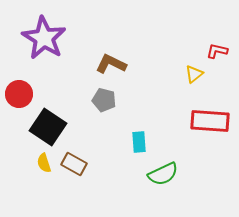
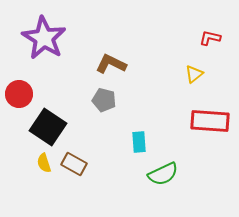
red L-shape: moved 7 px left, 13 px up
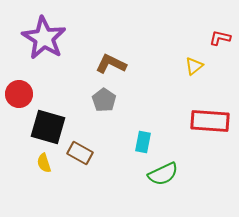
red L-shape: moved 10 px right
yellow triangle: moved 8 px up
gray pentagon: rotated 20 degrees clockwise
black square: rotated 18 degrees counterclockwise
cyan rectangle: moved 4 px right; rotated 15 degrees clockwise
brown rectangle: moved 6 px right, 11 px up
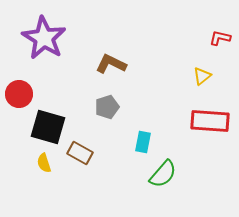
yellow triangle: moved 8 px right, 10 px down
gray pentagon: moved 3 px right, 7 px down; rotated 20 degrees clockwise
green semicircle: rotated 24 degrees counterclockwise
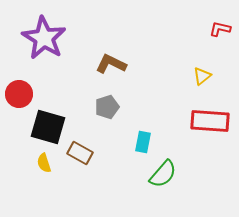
red L-shape: moved 9 px up
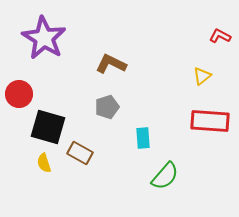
red L-shape: moved 7 px down; rotated 15 degrees clockwise
cyan rectangle: moved 4 px up; rotated 15 degrees counterclockwise
green semicircle: moved 2 px right, 2 px down
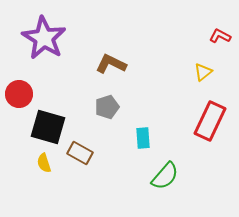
yellow triangle: moved 1 px right, 4 px up
red rectangle: rotated 69 degrees counterclockwise
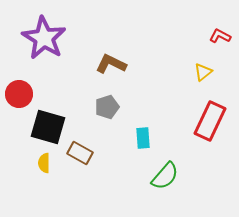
yellow semicircle: rotated 18 degrees clockwise
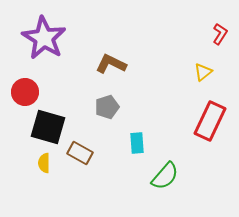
red L-shape: moved 2 px up; rotated 95 degrees clockwise
red circle: moved 6 px right, 2 px up
cyan rectangle: moved 6 px left, 5 px down
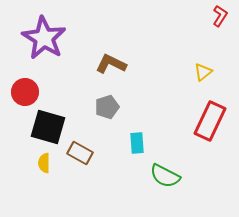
red L-shape: moved 18 px up
green semicircle: rotated 76 degrees clockwise
